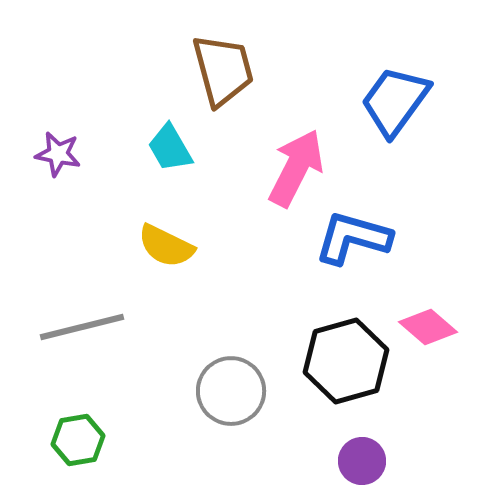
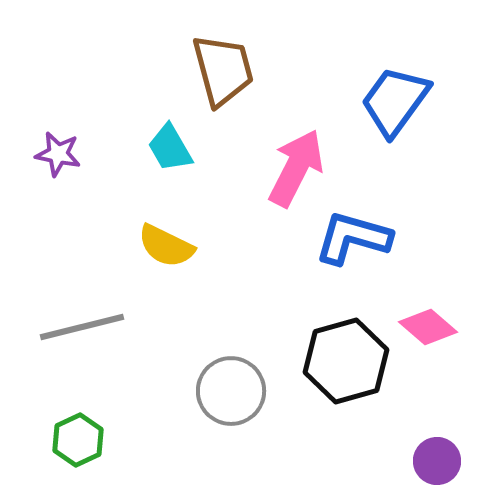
green hexagon: rotated 15 degrees counterclockwise
purple circle: moved 75 px right
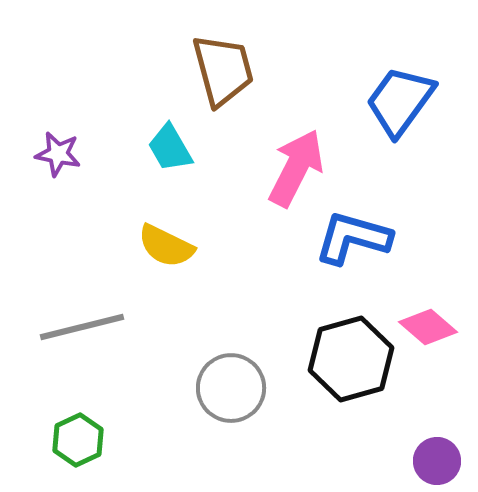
blue trapezoid: moved 5 px right
black hexagon: moved 5 px right, 2 px up
gray circle: moved 3 px up
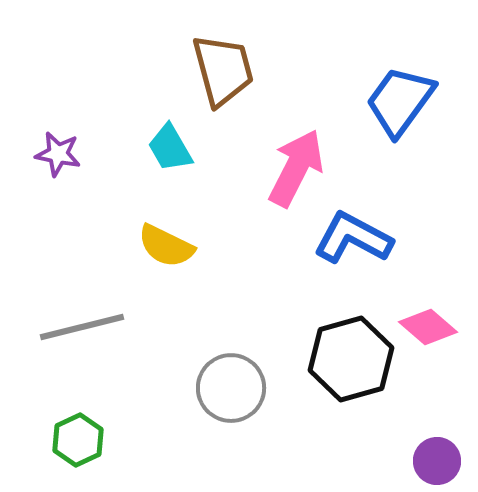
blue L-shape: rotated 12 degrees clockwise
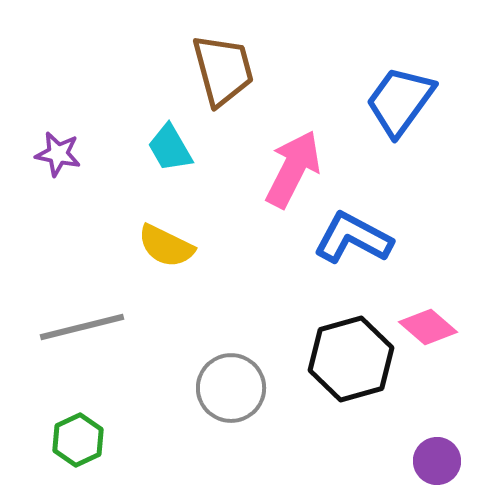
pink arrow: moved 3 px left, 1 px down
